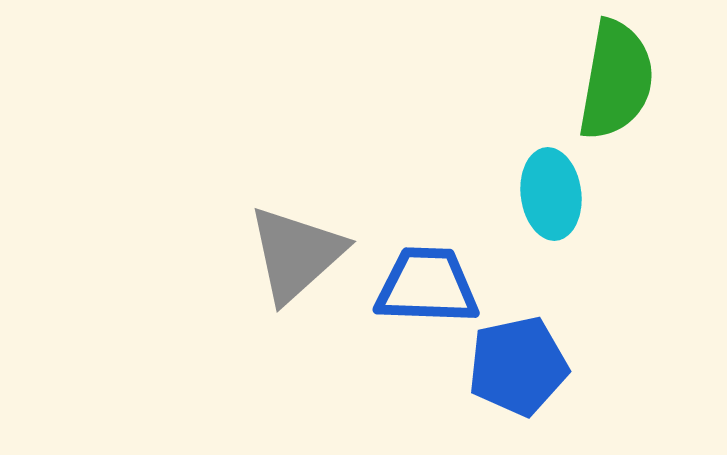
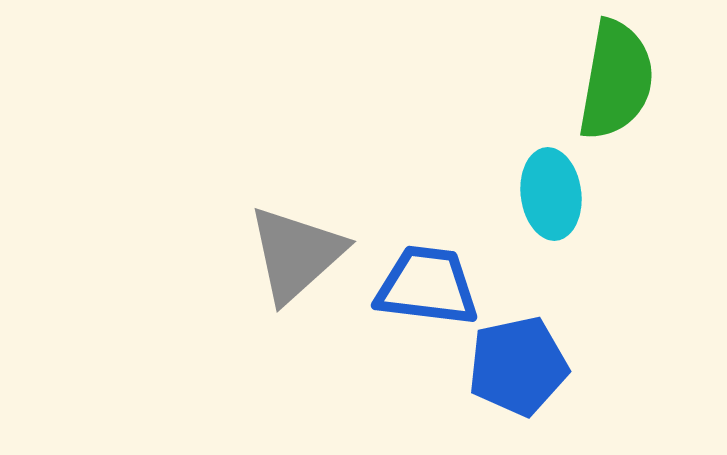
blue trapezoid: rotated 5 degrees clockwise
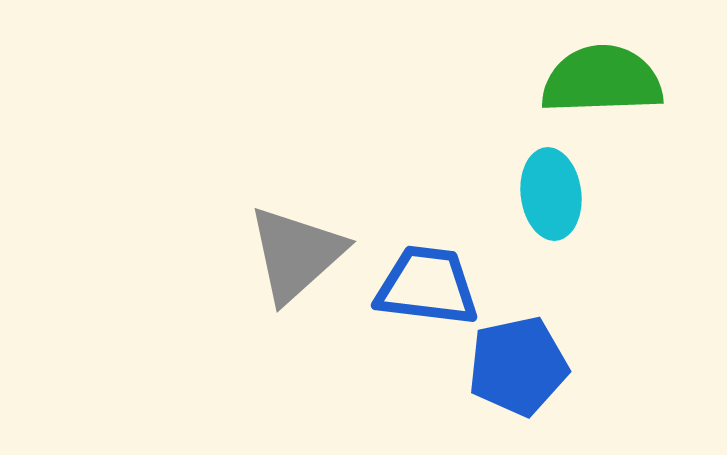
green semicircle: moved 14 px left; rotated 102 degrees counterclockwise
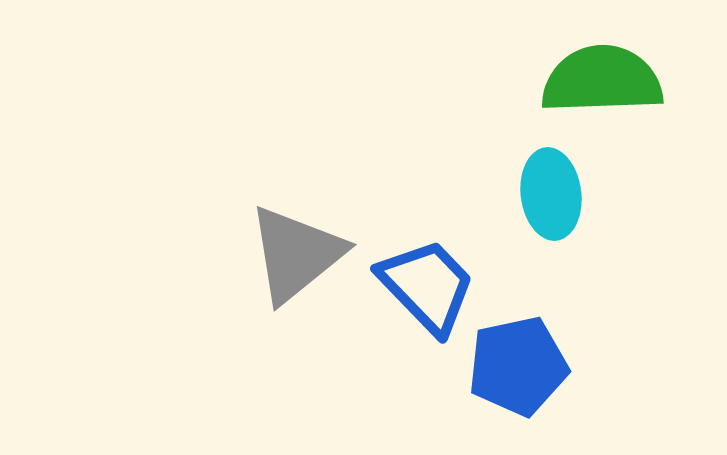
gray triangle: rotated 3 degrees clockwise
blue trapezoid: rotated 39 degrees clockwise
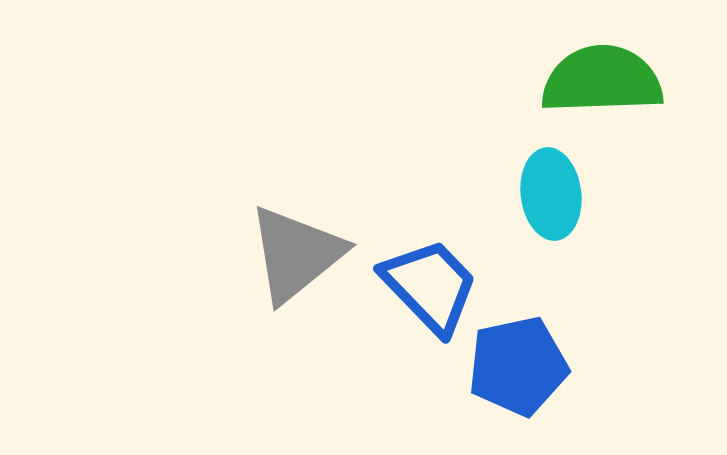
blue trapezoid: moved 3 px right
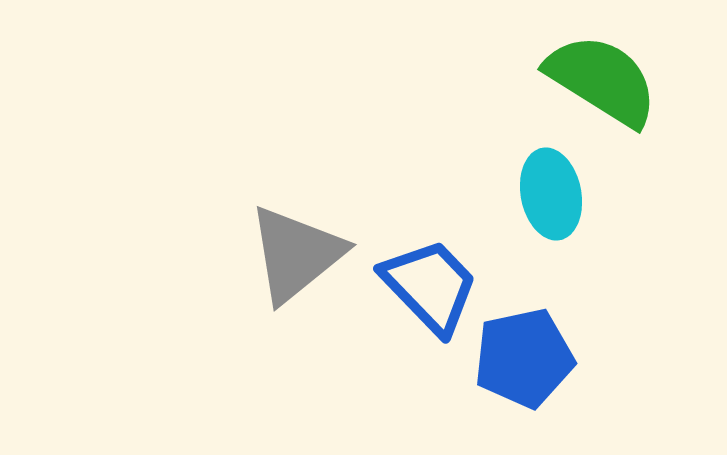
green semicircle: rotated 34 degrees clockwise
cyan ellipse: rotated 4 degrees counterclockwise
blue pentagon: moved 6 px right, 8 px up
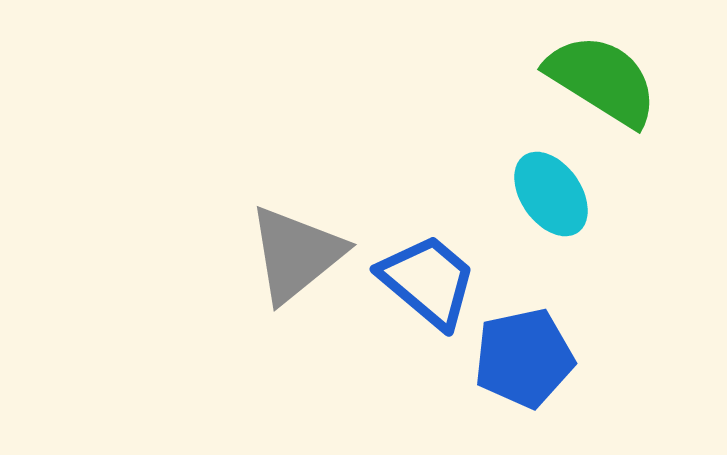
cyan ellipse: rotated 24 degrees counterclockwise
blue trapezoid: moved 2 px left, 5 px up; rotated 6 degrees counterclockwise
